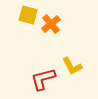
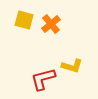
yellow square: moved 4 px left, 5 px down
yellow L-shape: rotated 45 degrees counterclockwise
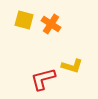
orange cross: rotated 18 degrees counterclockwise
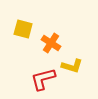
yellow square: moved 1 px left, 9 px down
orange cross: moved 19 px down
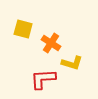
yellow L-shape: moved 3 px up
red L-shape: rotated 12 degrees clockwise
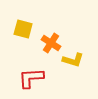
yellow L-shape: moved 1 px right, 3 px up
red L-shape: moved 12 px left, 1 px up
